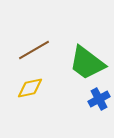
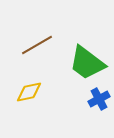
brown line: moved 3 px right, 5 px up
yellow diamond: moved 1 px left, 4 px down
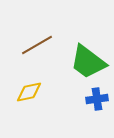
green trapezoid: moved 1 px right, 1 px up
blue cross: moved 2 px left; rotated 20 degrees clockwise
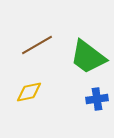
green trapezoid: moved 5 px up
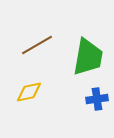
green trapezoid: rotated 117 degrees counterclockwise
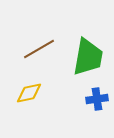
brown line: moved 2 px right, 4 px down
yellow diamond: moved 1 px down
